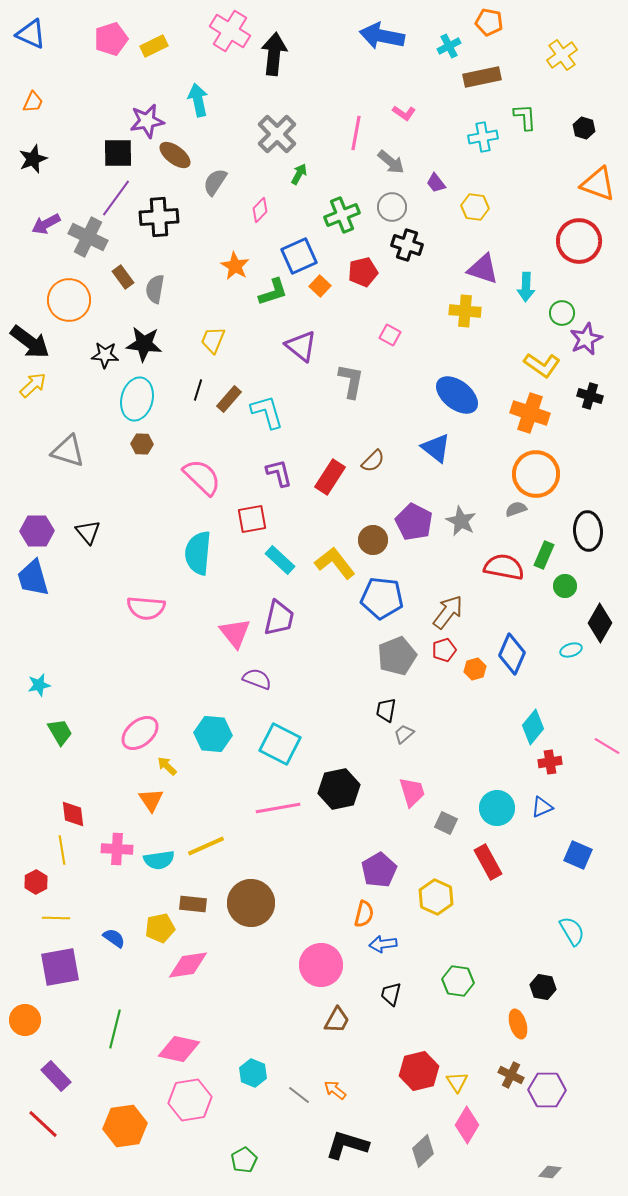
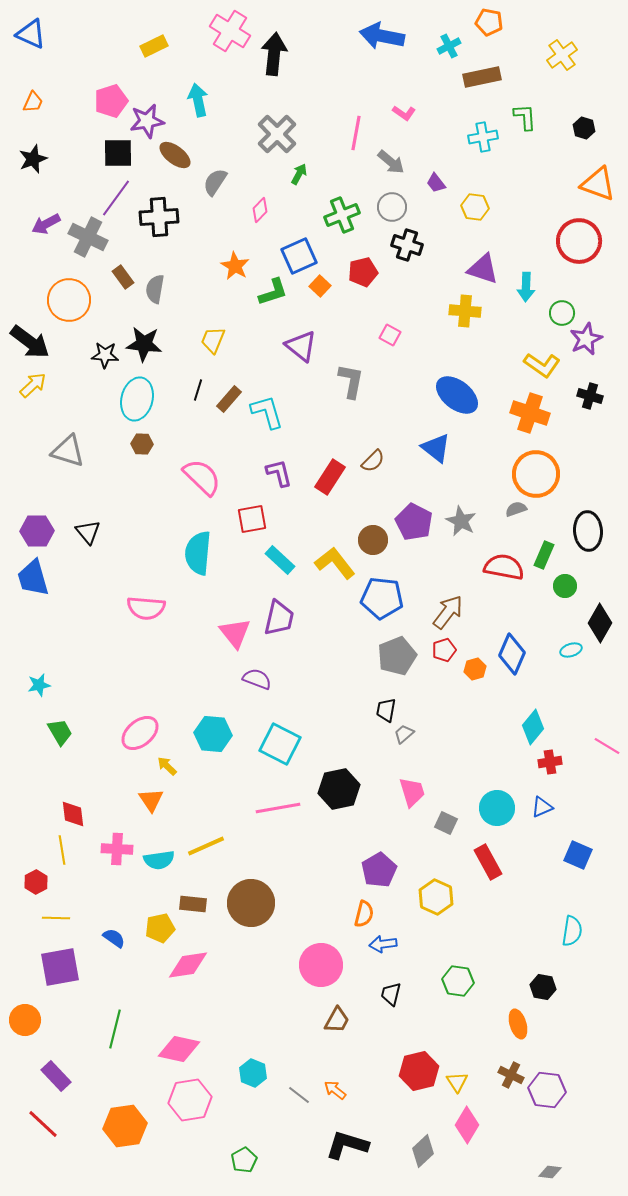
pink pentagon at (111, 39): moved 62 px down
cyan semicircle at (572, 931): rotated 40 degrees clockwise
purple hexagon at (547, 1090): rotated 6 degrees clockwise
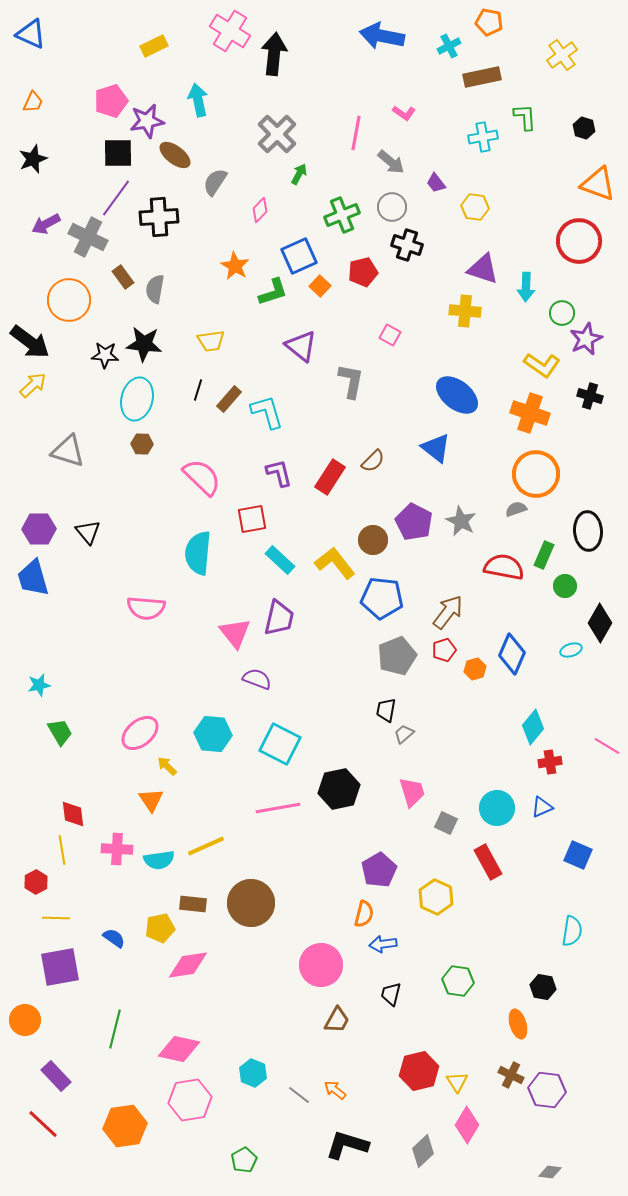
yellow trapezoid at (213, 340): moved 2 px left, 1 px down; rotated 120 degrees counterclockwise
purple hexagon at (37, 531): moved 2 px right, 2 px up
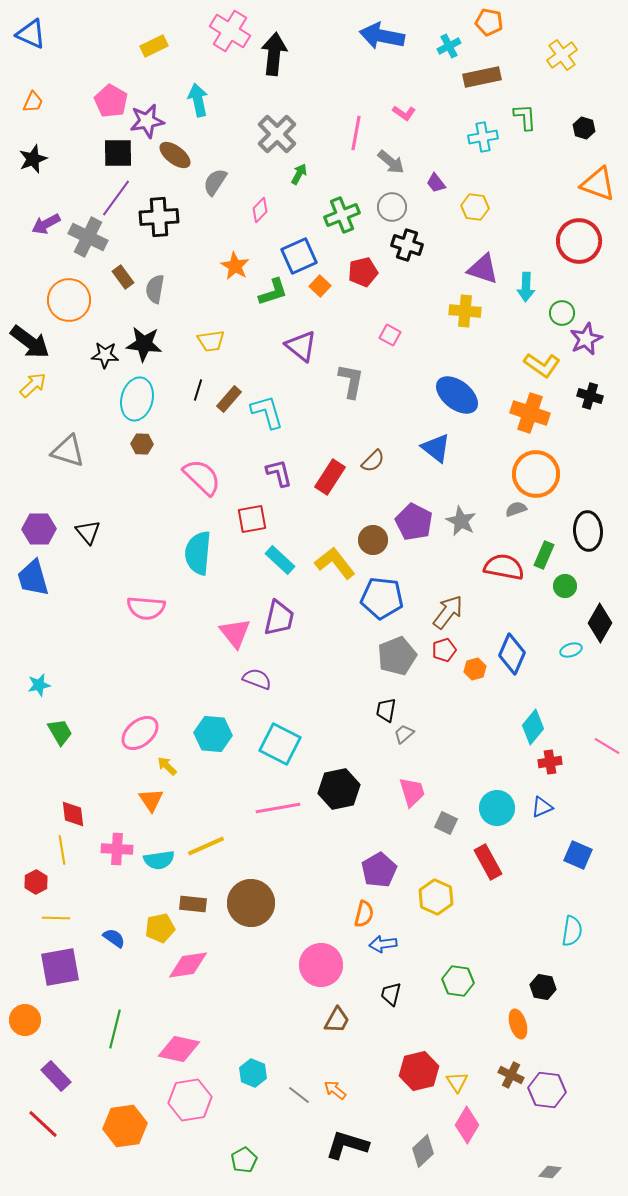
pink pentagon at (111, 101): rotated 24 degrees counterclockwise
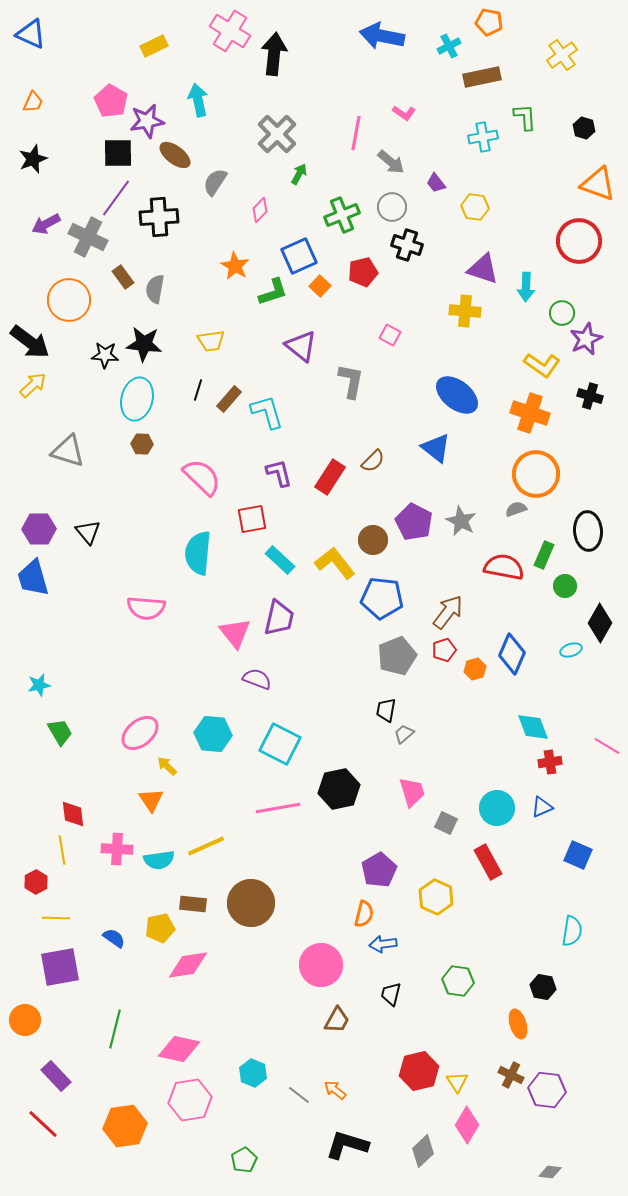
cyan diamond at (533, 727): rotated 60 degrees counterclockwise
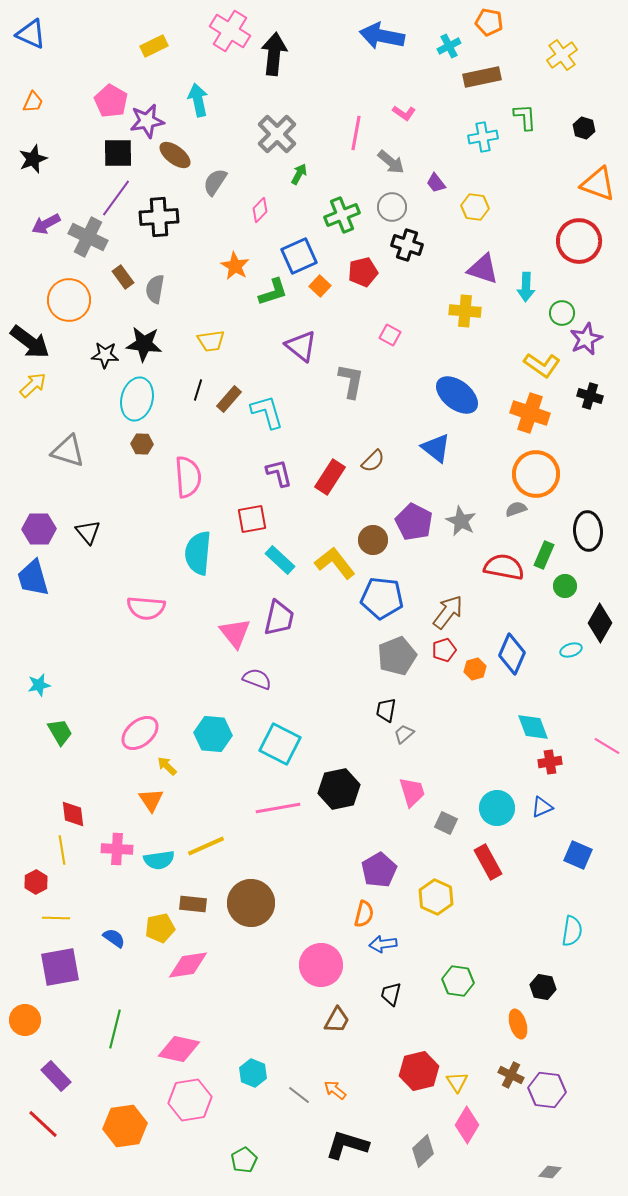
pink semicircle at (202, 477): moved 14 px left; rotated 42 degrees clockwise
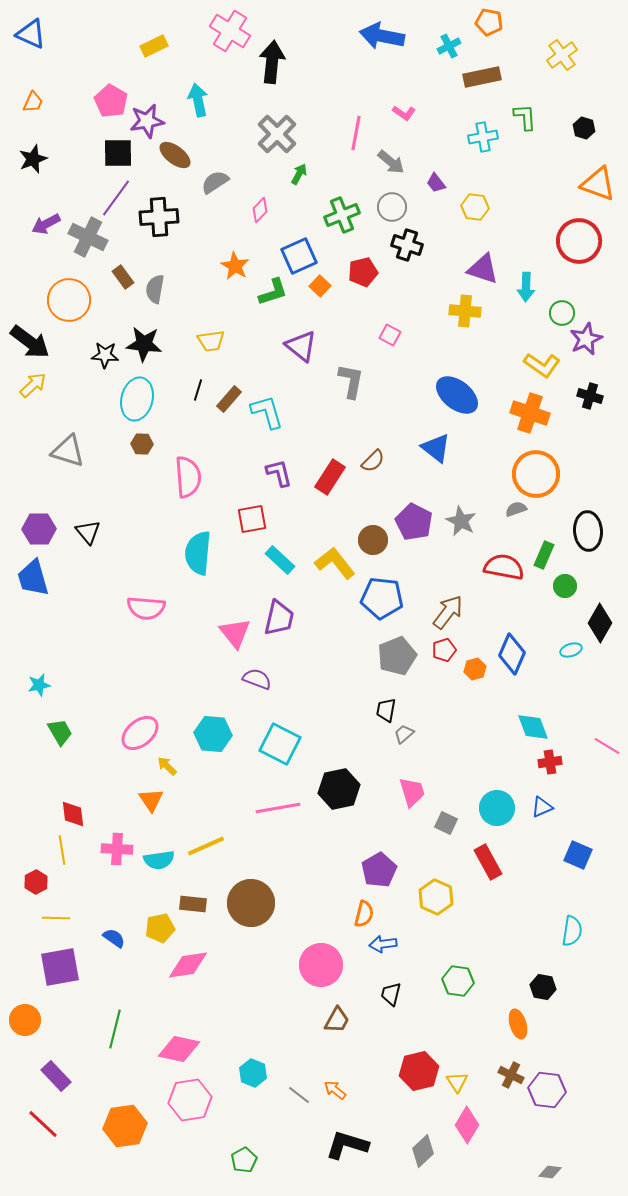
black arrow at (274, 54): moved 2 px left, 8 px down
gray semicircle at (215, 182): rotated 24 degrees clockwise
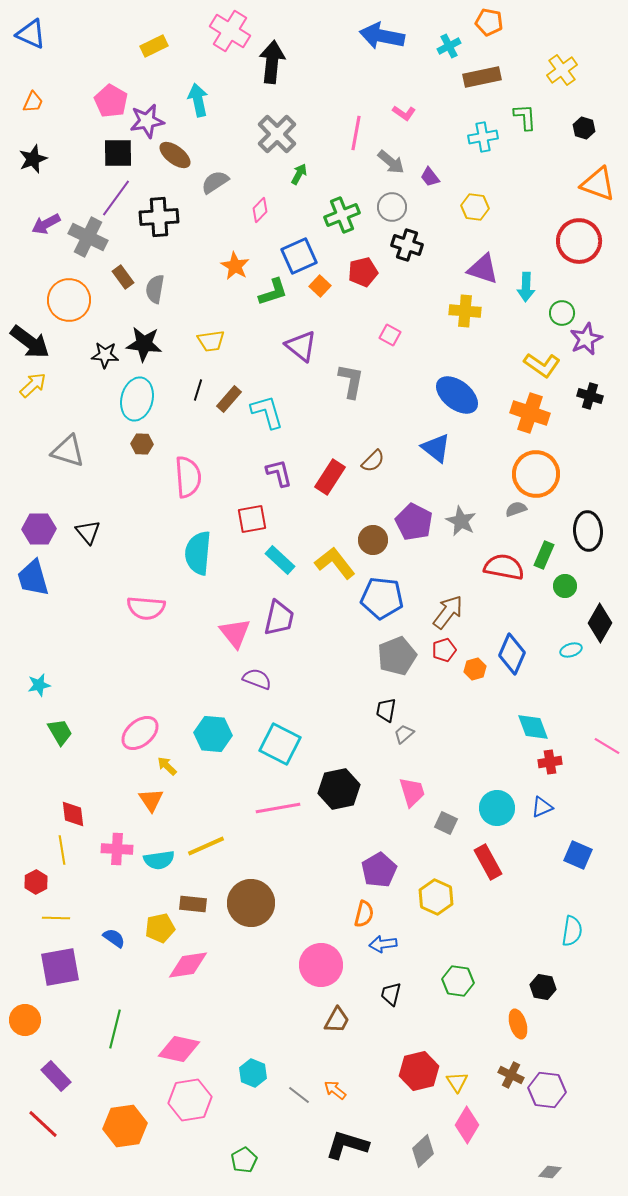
yellow cross at (562, 55): moved 15 px down
purple trapezoid at (436, 183): moved 6 px left, 6 px up
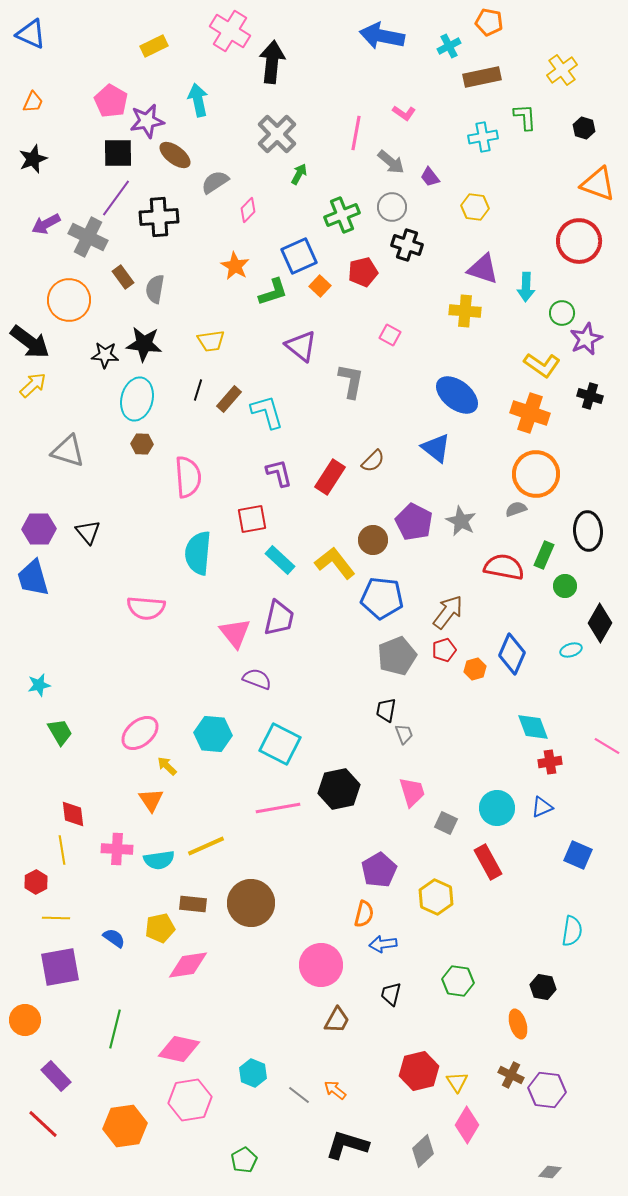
pink diamond at (260, 210): moved 12 px left
gray trapezoid at (404, 734): rotated 110 degrees clockwise
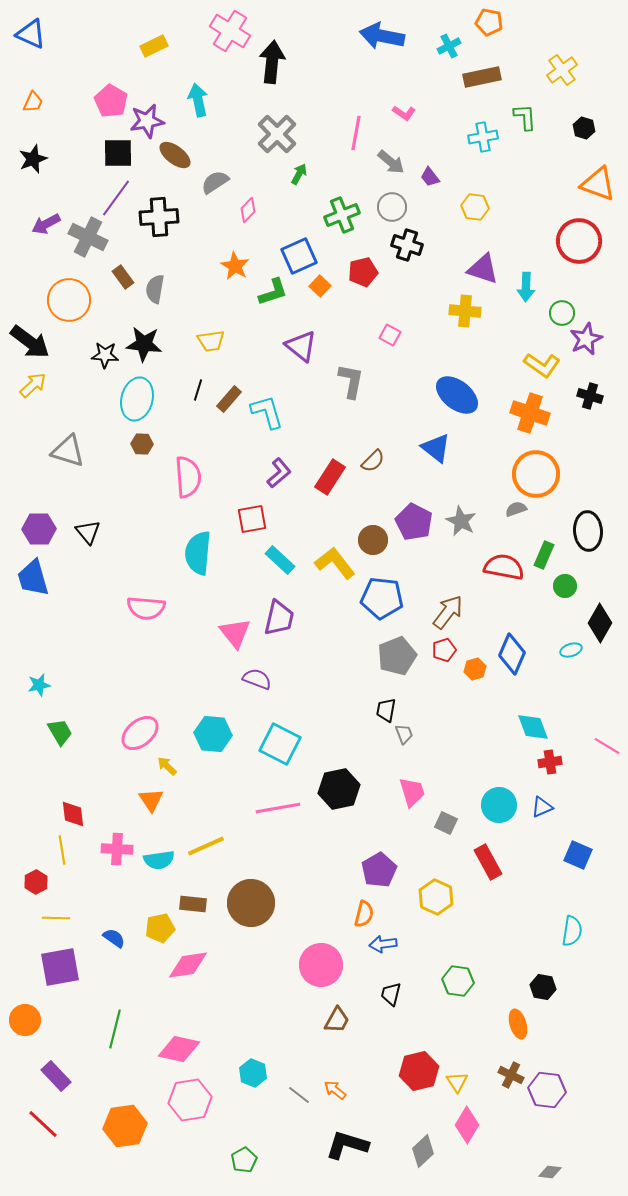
purple L-shape at (279, 473): rotated 64 degrees clockwise
cyan circle at (497, 808): moved 2 px right, 3 px up
